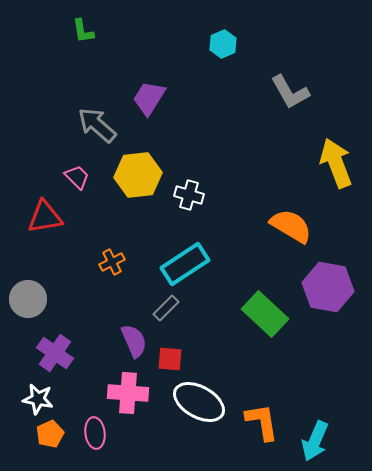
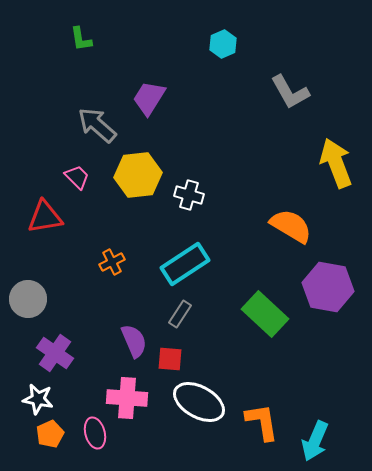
green L-shape: moved 2 px left, 8 px down
gray rectangle: moved 14 px right, 6 px down; rotated 12 degrees counterclockwise
pink cross: moved 1 px left, 5 px down
pink ellipse: rotated 8 degrees counterclockwise
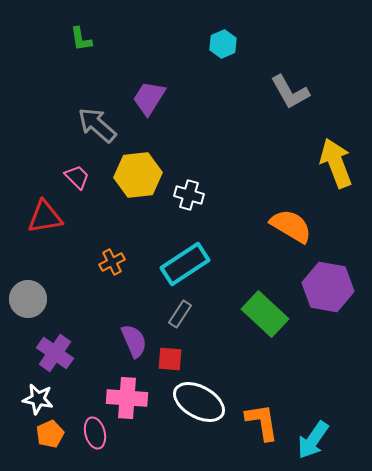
cyan arrow: moved 2 px left, 1 px up; rotated 12 degrees clockwise
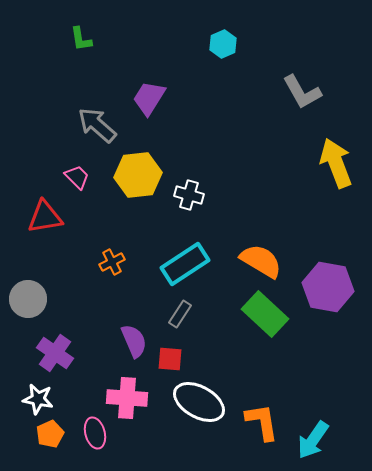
gray L-shape: moved 12 px right
orange semicircle: moved 30 px left, 35 px down
